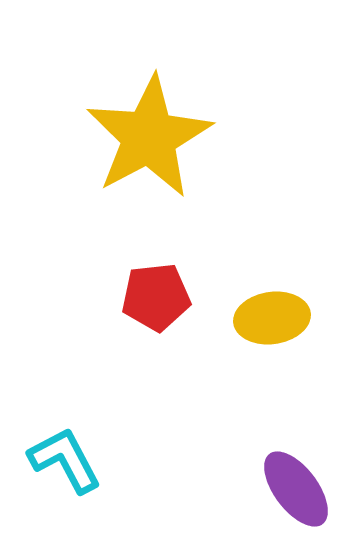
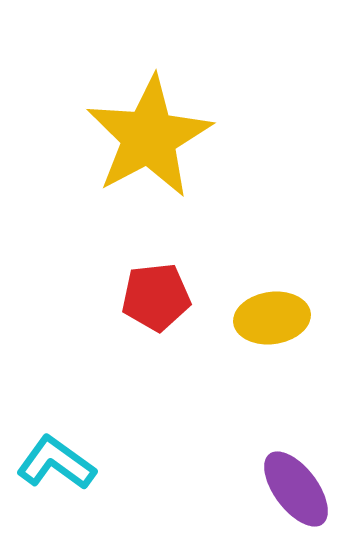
cyan L-shape: moved 9 px left, 3 px down; rotated 26 degrees counterclockwise
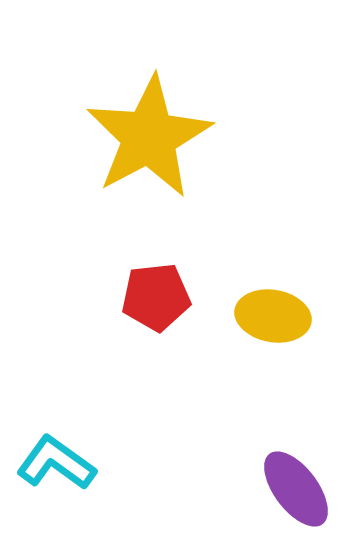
yellow ellipse: moved 1 px right, 2 px up; rotated 18 degrees clockwise
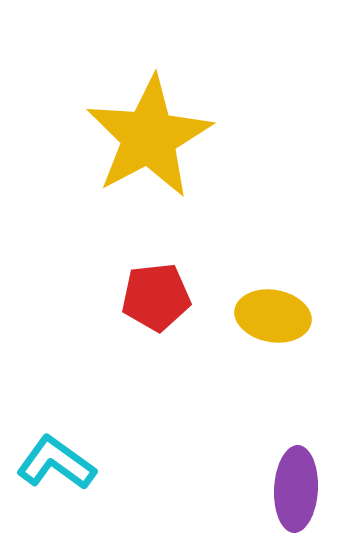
purple ellipse: rotated 40 degrees clockwise
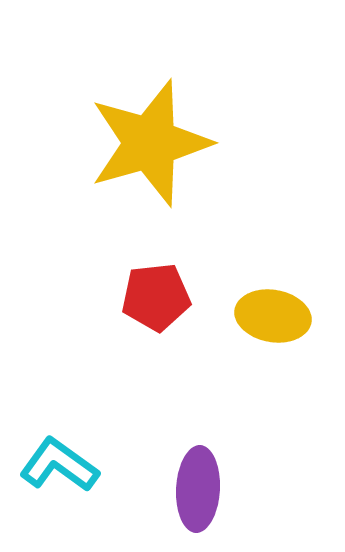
yellow star: moved 1 px right, 6 px down; rotated 12 degrees clockwise
cyan L-shape: moved 3 px right, 2 px down
purple ellipse: moved 98 px left
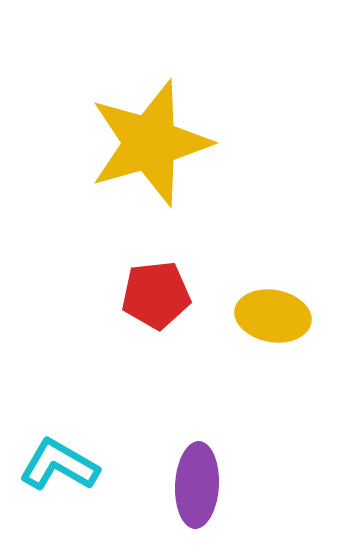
red pentagon: moved 2 px up
cyan L-shape: rotated 6 degrees counterclockwise
purple ellipse: moved 1 px left, 4 px up
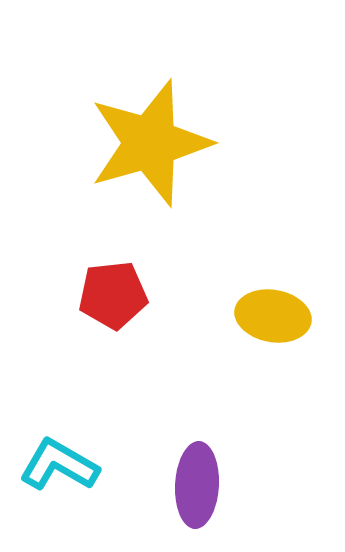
red pentagon: moved 43 px left
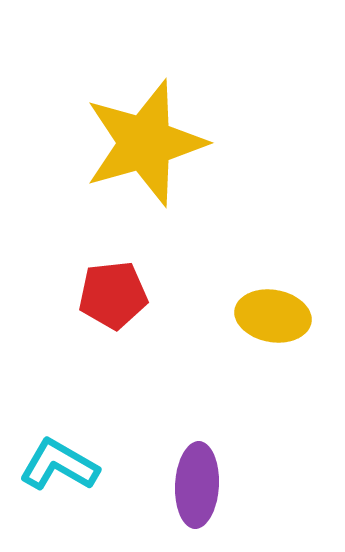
yellow star: moved 5 px left
